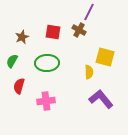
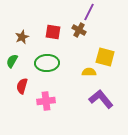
yellow semicircle: rotated 88 degrees counterclockwise
red semicircle: moved 3 px right
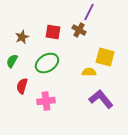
green ellipse: rotated 30 degrees counterclockwise
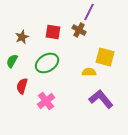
pink cross: rotated 30 degrees counterclockwise
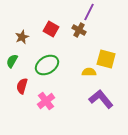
red square: moved 2 px left, 3 px up; rotated 21 degrees clockwise
yellow square: moved 1 px right, 2 px down
green ellipse: moved 2 px down
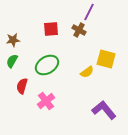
red square: rotated 35 degrees counterclockwise
brown star: moved 9 px left, 3 px down; rotated 16 degrees clockwise
yellow semicircle: moved 2 px left; rotated 144 degrees clockwise
purple L-shape: moved 3 px right, 11 px down
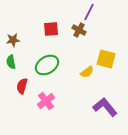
green semicircle: moved 1 px left, 1 px down; rotated 40 degrees counterclockwise
purple L-shape: moved 1 px right, 3 px up
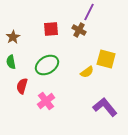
brown star: moved 3 px up; rotated 24 degrees counterclockwise
